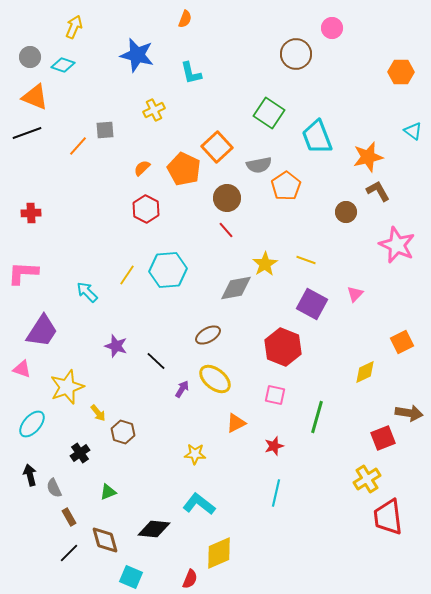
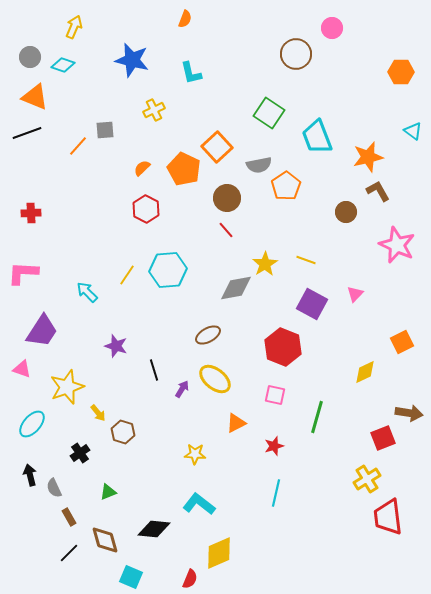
blue star at (137, 55): moved 5 px left, 5 px down
black line at (156, 361): moved 2 px left, 9 px down; rotated 30 degrees clockwise
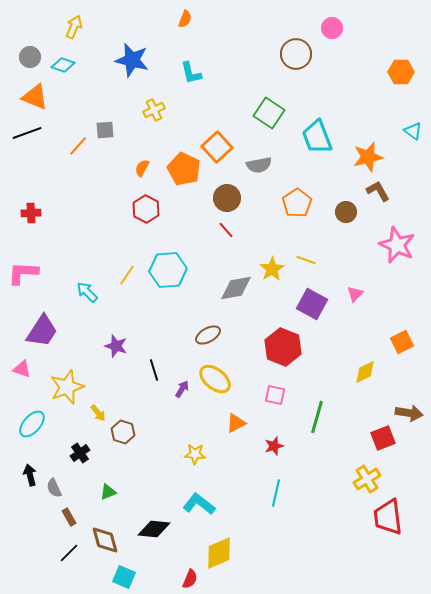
orange semicircle at (142, 168): rotated 18 degrees counterclockwise
orange pentagon at (286, 186): moved 11 px right, 17 px down
yellow star at (265, 264): moved 7 px right, 5 px down
cyan square at (131, 577): moved 7 px left
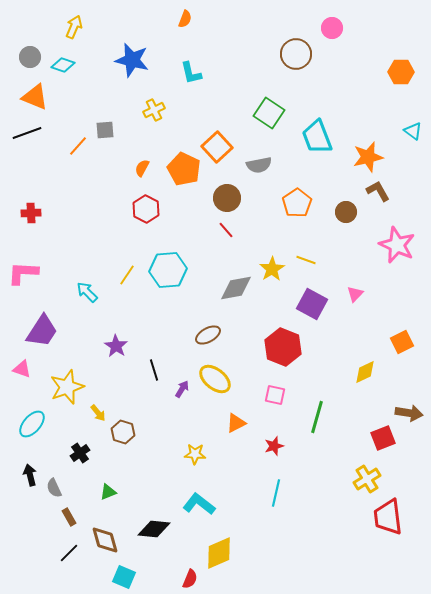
purple star at (116, 346): rotated 15 degrees clockwise
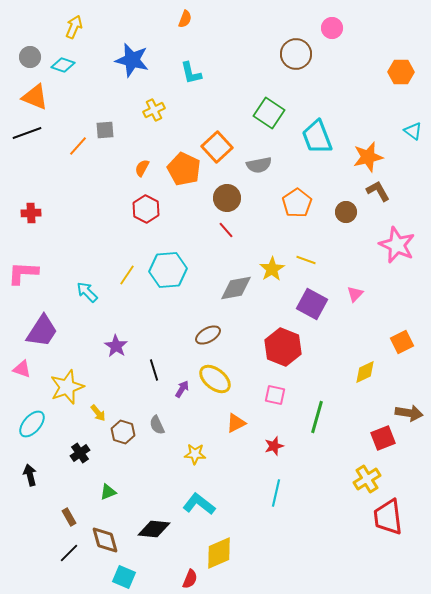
gray semicircle at (54, 488): moved 103 px right, 63 px up
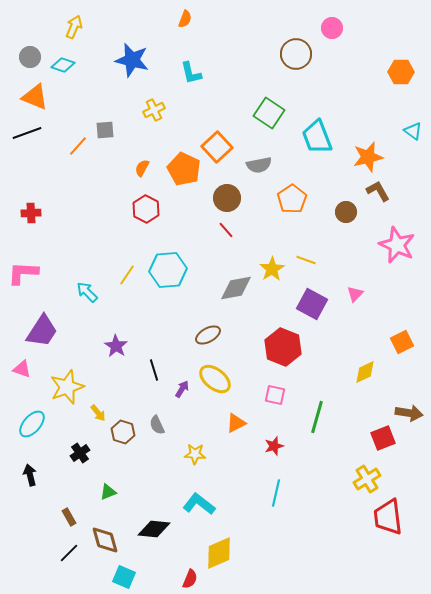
orange pentagon at (297, 203): moved 5 px left, 4 px up
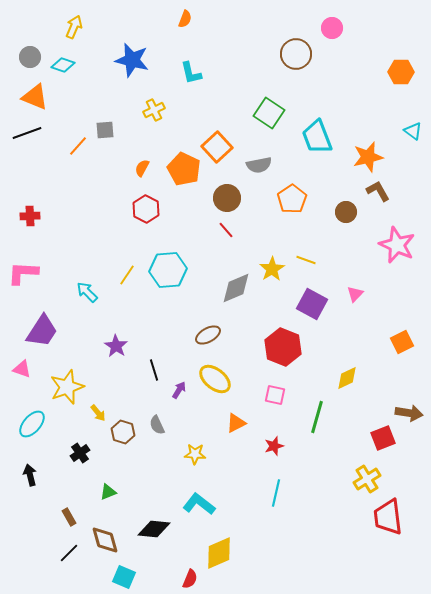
red cross at (31, 213): moved 1 px left, 3 px down
gray diamond at (236, 288): rotated 12 degrees counterclockwise
yellow diamond at (365, 372): moved 18 px left, 6 px down
purple arrow at (182, 389): moved 3 px left, 1 px down
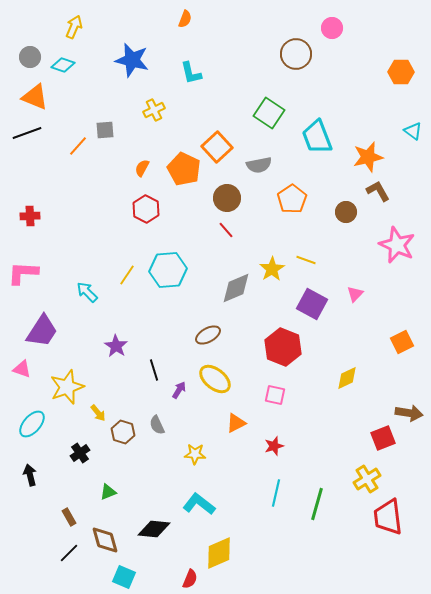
green line at (317, 417): moved 87 px down
